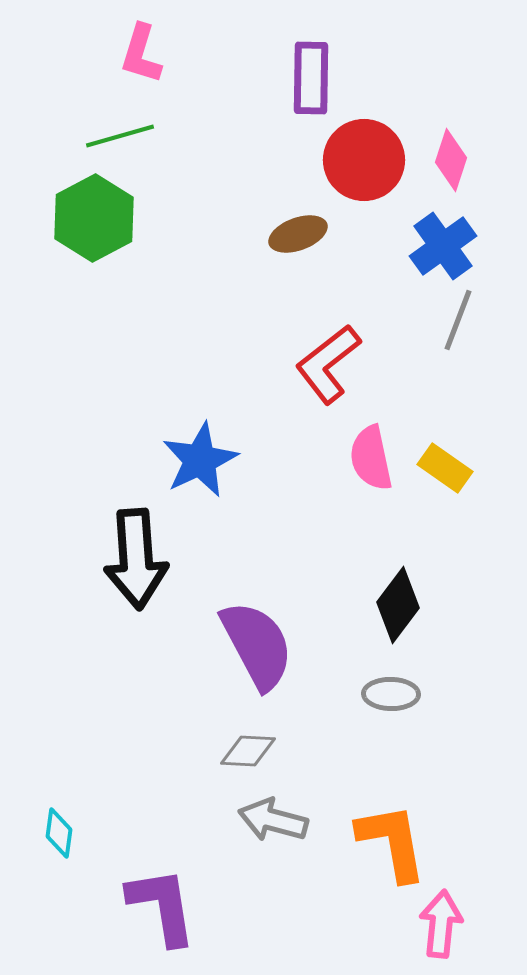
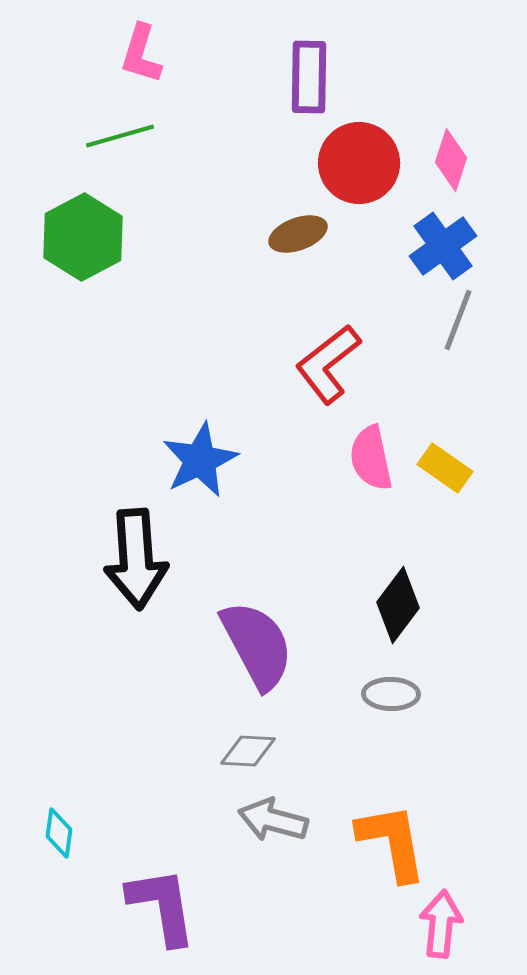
purple rectangle: moved 2 px left, 1 px up
red circle: moved 5 px left, 3 px down
green hexagon: moved 11 px left, 19 px down
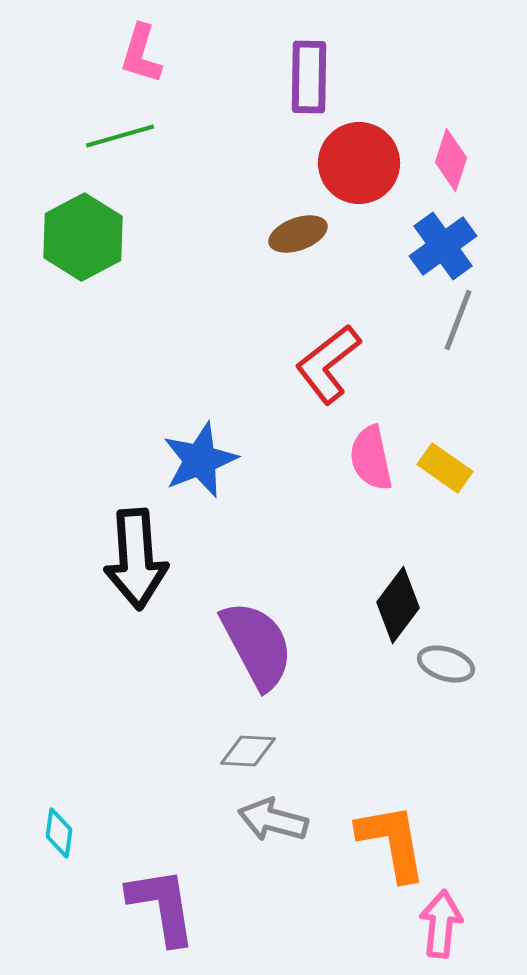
blue star: rotated 4 degrees clockwise
gray ellipse: moved 55 px right, 30 px up; rotated 16 degrees clockwise
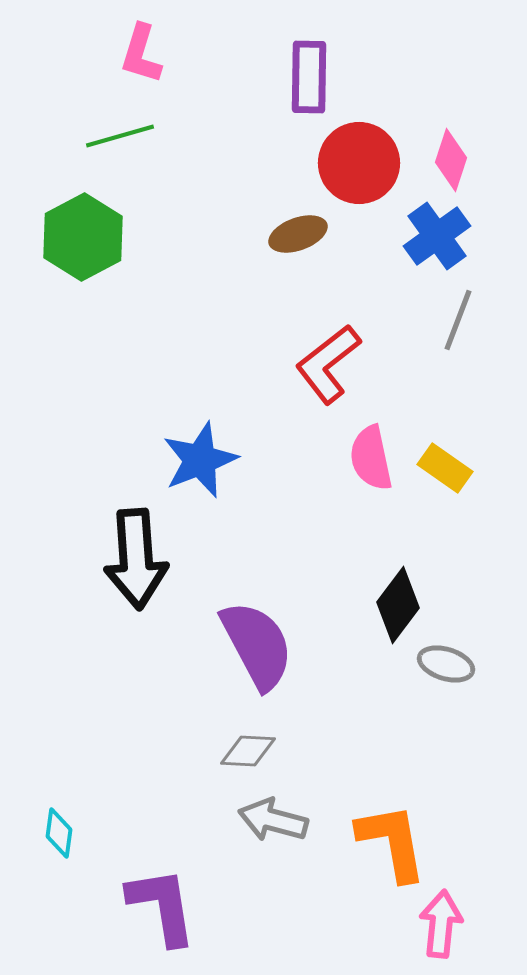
blue cross: moved 6 px left, 10 px up
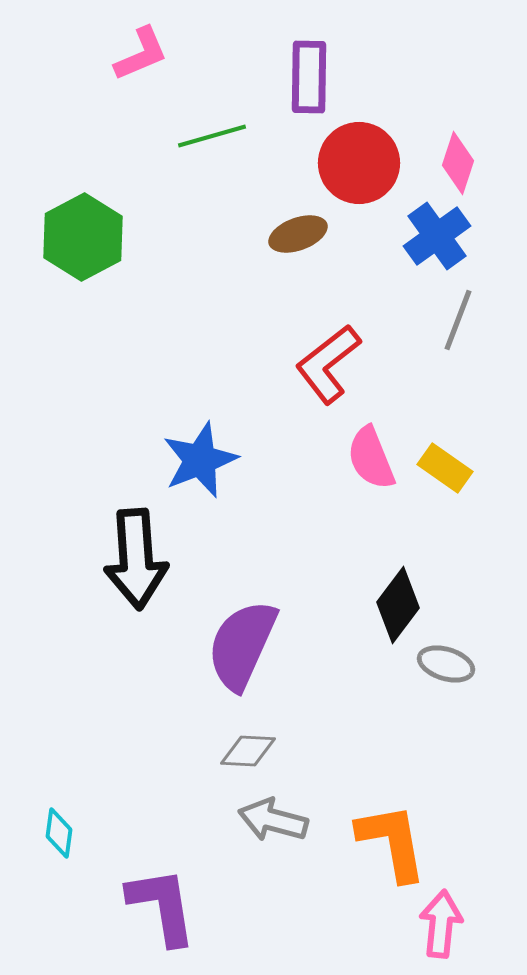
pink L-shape: rotated 130 degrees counterclockwise
green line: moved 92 px right
pink diamond: moved 7 px right, 3 px down
pink semicircle: rotated 10 degrees counterclockwise
purple semicircle: moved 15 px left; rotated 128 degrees counterclockwise
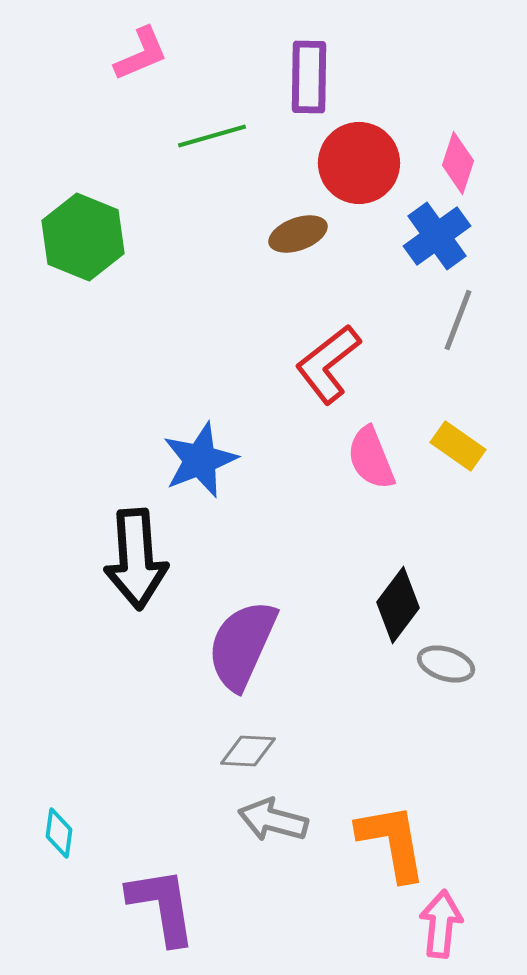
green hexagon: rotated 10 degrees counterclockwise
yellow rectangle: moved 13 px right, 22 px up
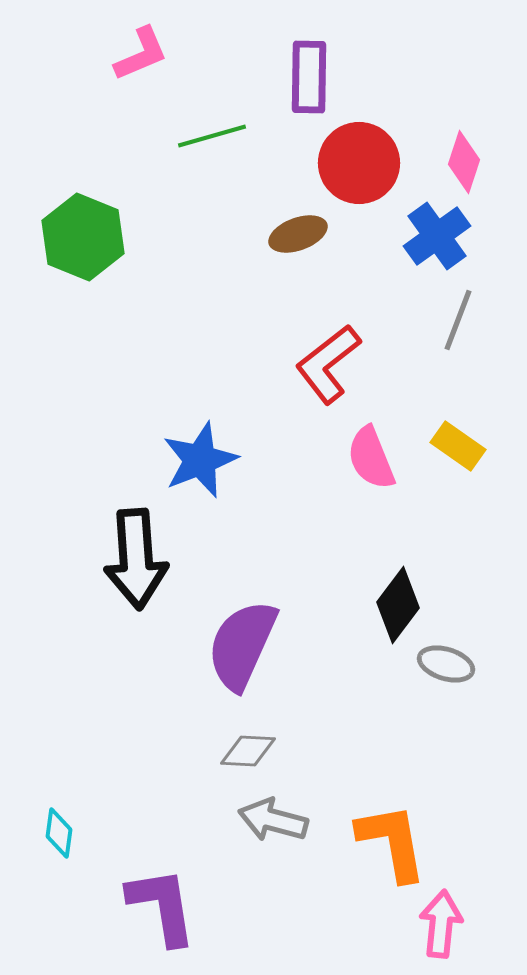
pink diamond: moved 6 px right, 1 px up
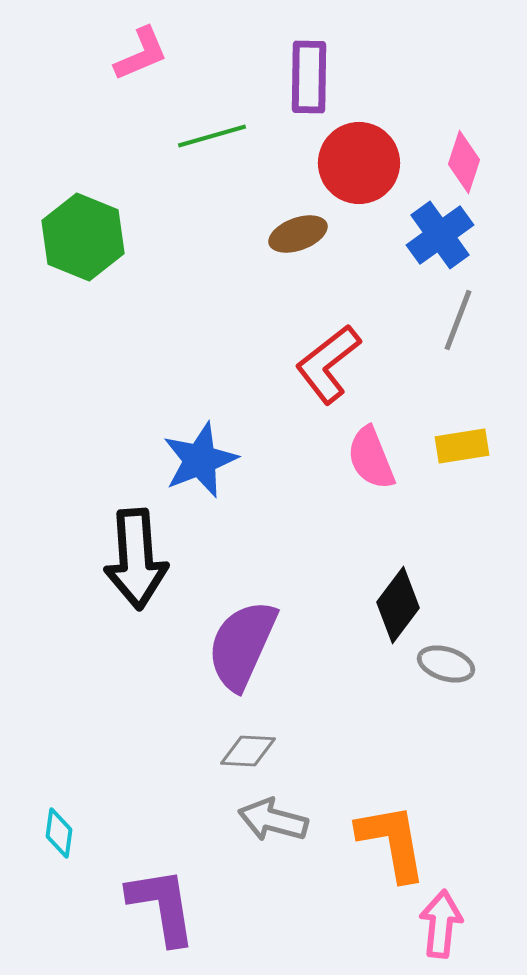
blue cross: moved 3 px right, 1 px up
yellow rectangle: moved 4 px right; rotated 44 degrees counterclockwise
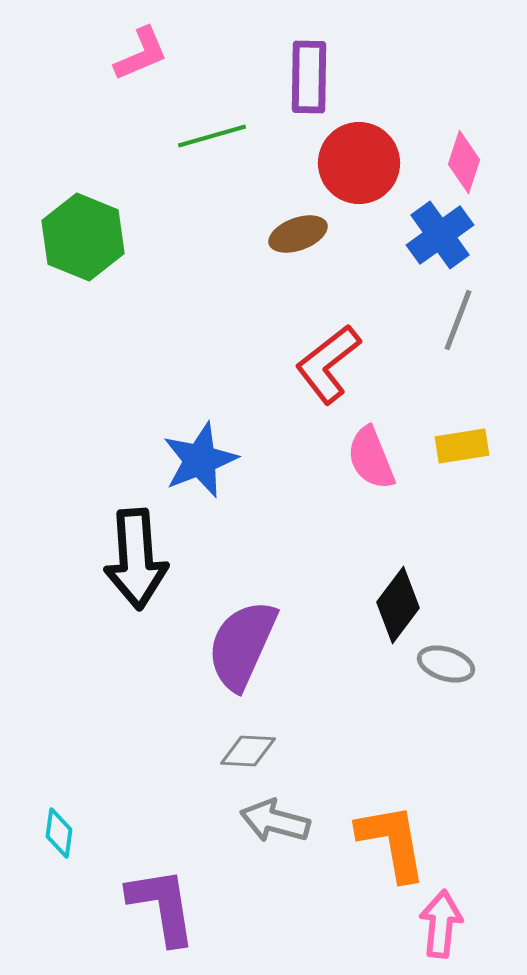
gray arrow: moved 2 px right, 1 px down
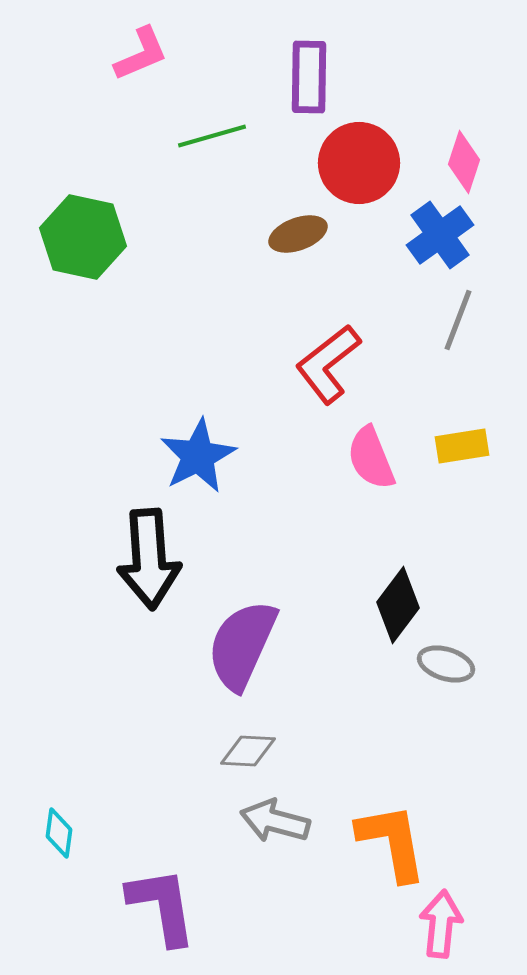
green hexagon: rotated 10 degrees counterclockwise
blue star: moved 2 px left, 4 px up; rotated 6 degrees counterclockwise
black arrow: moved 13 px right
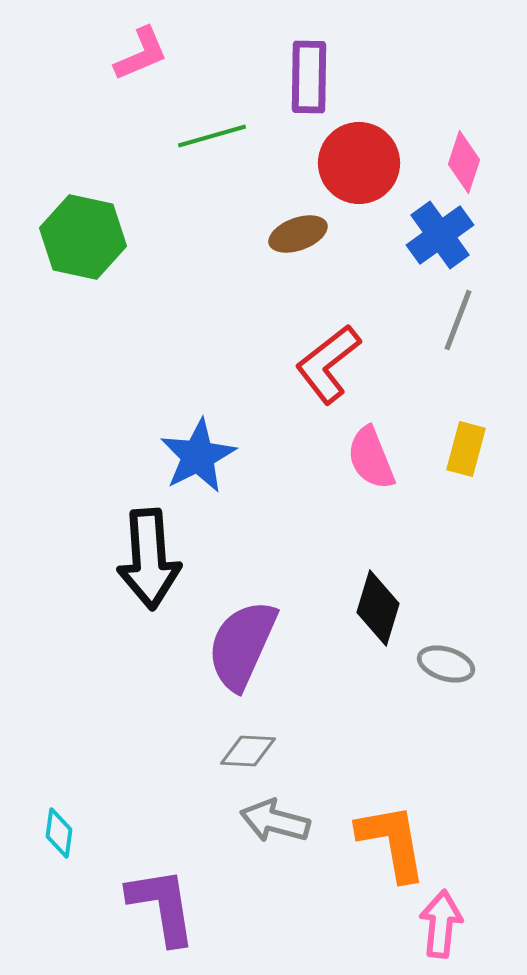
yellow rectangle: moved 4 px right, 3 px down; rotated 66 degrees counterclockwise
black diamond: moved 20 px left, 3 px down; rotated 20 degrees counterclockwise
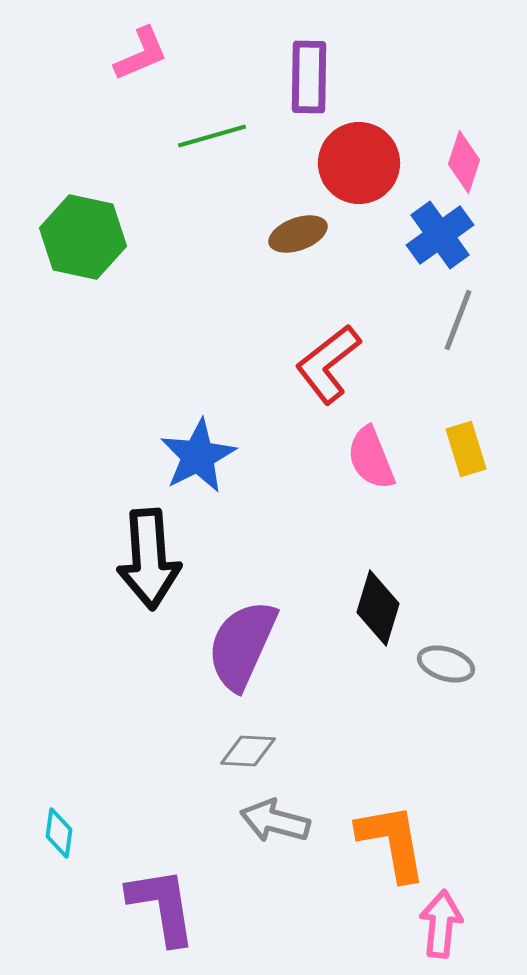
yellow rectangle: rotated 32 degrees counterclockwise
